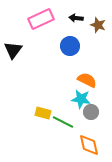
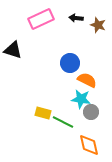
blue circle: moved 17 px down
black triangle: rotated 48 degrees counterclockwise
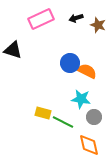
black arrow: rotated 24 degrees counterclockwise
orange semicircle: moved 9 px up
gray circle: moved 3 px right, 5 px down
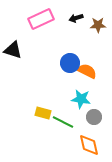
brown star: rotated 21 degrees counterclockwise
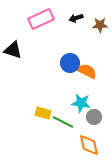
brown star: moved 2 px right
cyan star: moved 4 px down
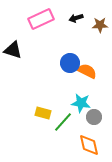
green line: rotated 75 degrees counterclockwise
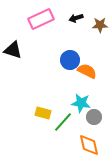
blue circle: moved 3 px up
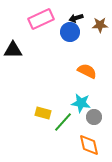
black triangle: rotated 18 degrees counterclockwise
blue circle: moved 28 px up
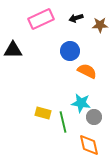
blue circle: moved 19 px down
green line: rotated 55 degrees counterclockwise
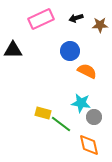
green line: moved 2 px left, 2 px down; rotated 40 degrees counterclockwise
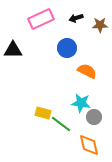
blue circle: moved 3 px left, 3 px up
